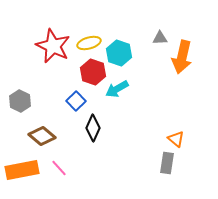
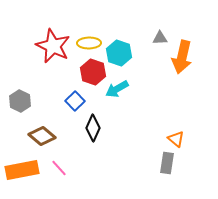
yellow ellipse: rotated 15 degrees clockwise
blue square: moved 1 px left
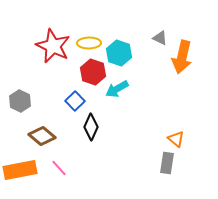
gray triangle: rotated 28 degrees clockwise
black diamond: moved 2 px left, 1 px up
orange rectangle: moved 2 px left
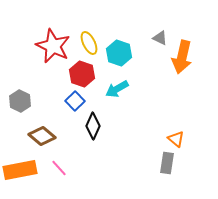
yellow ellipse: rotated 65 degrees clockwise
red hexagon: moved 11 px left, 2 px down
black diamond: moved 2 px right, 1 px up
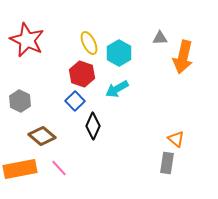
gray triangle: rotated 28 degrees counterclockwise
red star: moved 26 px left, 6 px up
cyan hexagon: rotated 10 degrees clockwise
orange arrow: moved 1 px right
orange rectangle: moved 1 px up
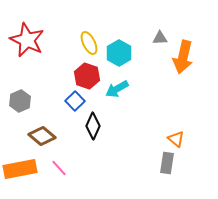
red hexagon: moved 5 px right, 2 px down
gray hexagon: rotated 10 degrees clockwise
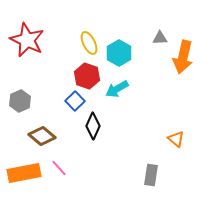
gray rectangle: moved 16 px left, 12 px down
orange rectangle: moved 4 px right, 4 px down
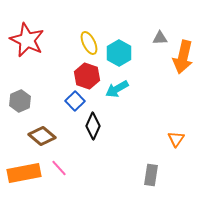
orange triangle: rotated 24 degrees clockwise
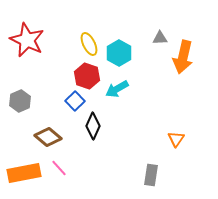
yellow ellipse: moved 1 px down
brown diamond: moved 6 px right, 1 px down
